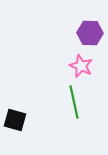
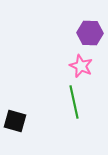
black square: moved 1 px down
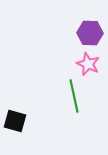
pink star: moved 7 px right, 2 px up
green line: moved 6 px up
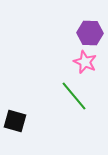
pink star: moved 3 px left, 2 px up
green line: rotated 28 degrees counterclockwise
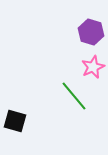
purple hexagon: moved 1 px right, 1 px up; rotated 15 degrees clockwise
pink star: moved 8 px right, 5 px down; rotated 25 degrees clockwise
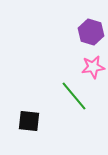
pink star: rotated 15 degrees clockwise
black square: moved 14 px right; rotated 10 degrees counterclockwise
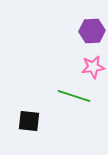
purple hexagon: moved 1 px right, 1 px up; rotated 20 degrees counterclockwise
green line: rotated 32 degrees counterclockwise
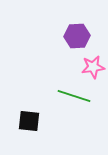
purple hexagon: moved 15 px left, 5 px down
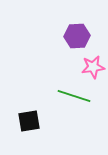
black square: rotated 15 degrees counterclockwise
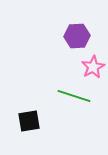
pink star: rotated 20 degrees counterclockwise
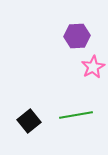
green line: moved 2 px right, 19 px down; rotated 28 degrees counterclockwise
black square: rotated 30 degrees counterclockwise
